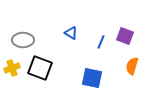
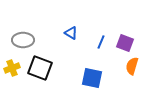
purple square: moved 7 px down
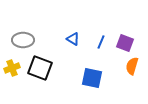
blue triangle: moved 2 px right, 6 px down
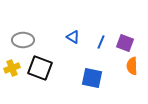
blue triangle: moved 2 px up
orange semicircle: rotated 18 degrees counterclockwise
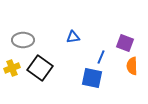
blue triangle: rotated 40 degrees counterclockwise
blue line: moved 15 px down
black square: rotated 15 degrees clockwise
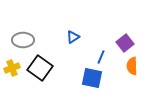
blue triangle: rotated 24 degrees counterclockwise
purple square: rotated 30 degrees clockwise
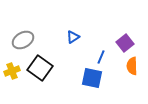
gray ellipse: rotated 30 degrees counterclockwise
yellow cross: moved 3 px down
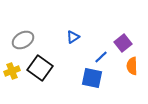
purple square: moved 2 px left
blue line: rotated 24 degrees clockwise
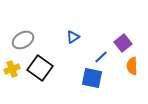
yellow cross: moved 2 px up
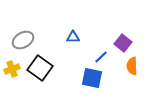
blue triangle: rotated 32 degrees clockwise
purple square: rotated 12 degrees counterclockwise
